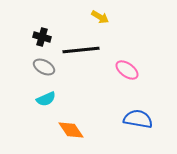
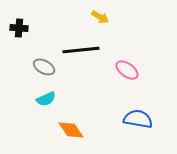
black cross: moved 23 px left, 9 px up; rotated 12 degrees counterclockwise
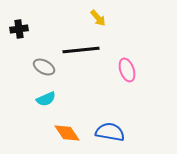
yellow arrow: moved 2 px left, 1 px down; rotated 18 degrees clockwise
black cross: moved 1 px down; rotated 12 degrees counterclockwise
pink ellipse: rotated 35 degrees clockwise
blue semicircle: moved 28 px left, 13 px down
orange diamond: moved 4 px left, 3 px down
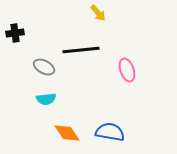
yellow arrow: moved 5 px up
black cross: moved 4 px left, 4 px down
cyan semicircle: rotated 18 degrees clockwise
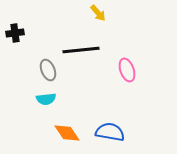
gray ellipse: moved 4 px right, 3 px down; rotated 40 degrees clockwise
